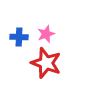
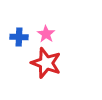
pink star: rotated 18 degrees counterclockwise
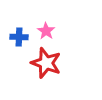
pink star: moved 3 px up
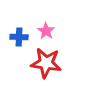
red star: rotated 12 degrees counterclockwise
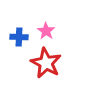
red star: rotated 20 degrees clockwise
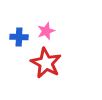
pink star: rotated 18 degrees clockwise
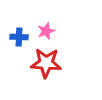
red star: rotated 24 degrees counterclockwise
